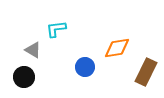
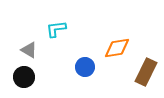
gray triangle: moved 4 px left
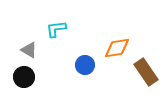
blue circle: moved 2 px up
brown rectangle: rotated 60 degrees counterclockwise
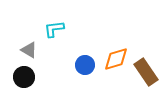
cyan L-shape: moved 2 px left
orange diamond: moved 1 px left, 11 px down; rotated 8 degrees counterclockwise
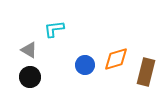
brown rectangle: rotated 48 degrees clockwise
black circle: moved 6 px right
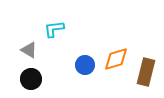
black circle: moved 1 px right, 2 px down
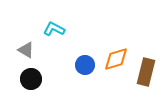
cyan L-shape: rotated 35 degrees clockwise
gray triangle: moved 3 px left
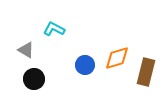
orange diamond: moved 1 px right, 1 px up
black circle: moved 3 px right
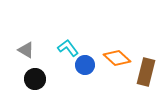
cyan L-shape: moved 14 px right, 19 px down; rotated 25 degrees clockwise
orange diamond: rotated 60 degrees clockwise
black circle: moved 1 px right
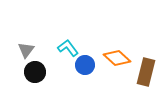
gray triangle: rotated 36 degrees clockwise
black circle: moved 7 px up
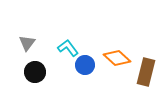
gray triangle: moved 1 px right, 7 px up
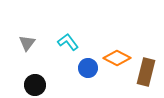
cyan L-shape: moved 6 px up
orange diamond: rotated 16 degrees counterclockwise
blue circle: moved 3 px right, 3 px down
black circle: moved 13 px down
